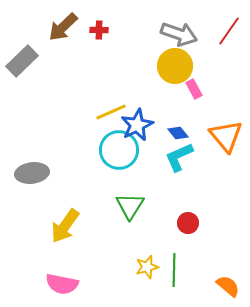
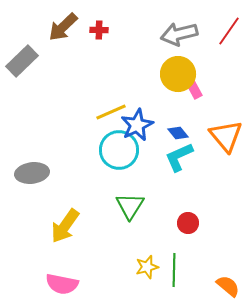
gray arrow: rotated 147 degrees clockwise
yellow circle: moved 3 px right, 8 px down
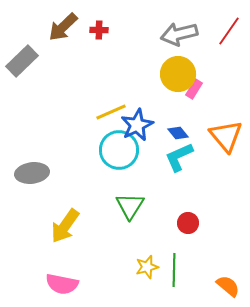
pink rectangle: rotated 60 degrees clockwise
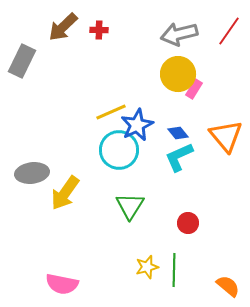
gray rectangle: rotated 20 degrees counterclockwise
yellow arrow: moved 33 px up
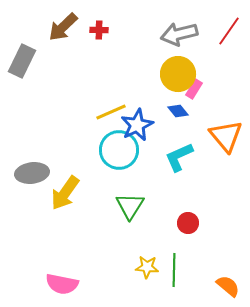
blue diamond: moved 22 px up
yellow star: rotated 20 degrees clockwise
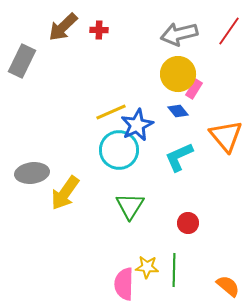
pink semicircle: moved 62 px right; rotated 80 degrees clockwise
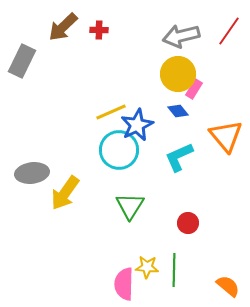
gray arrow: moved 2 px right, 2 px down
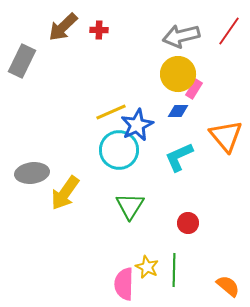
blue diamond: rotated 50 degrees counterclockwise
yellow star: rotated 20 degrees clockwise
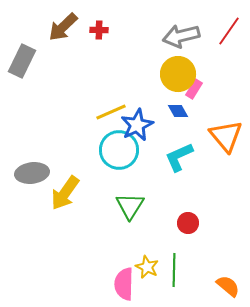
blue diamond: rotated 60 degrees clockwise
